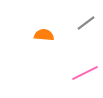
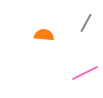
gray line: rotated 24 degrees counterclockwise
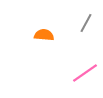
pink line: rotated 8 degrees counterclockwise
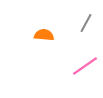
pink line: moved 7 px up
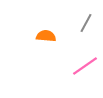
orange semicircle: moved 2 px right, 1 px down
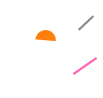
gray line: rotated 18 degrees clockwise
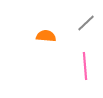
pink line: rotated 60 degrees counterclockwise
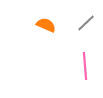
orange semicircle: moved 11 px up; rotated 18 degrees clockwise
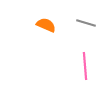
gray line: rotated 60 degrees clockwise
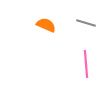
pink line: moved 1 px right, 2 px up
